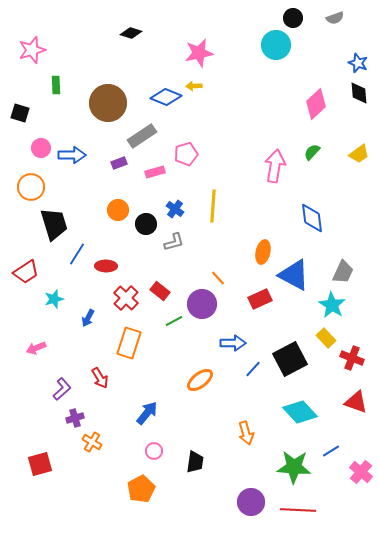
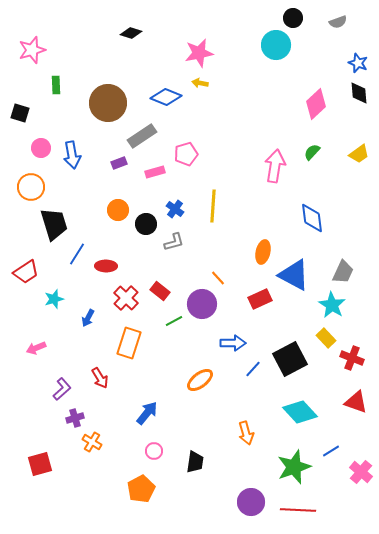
gray semicircle at (335, 18): moved 3 px right, 4 px down
yellow arrow at (194, 86): moved 6 px right, 3 px up; rotated 14 degrees clockwise
blue arrow at (72, 155): rotated 80 degrees clockwise
green star at (294, 467): rotated 24 degrees counterclockwise
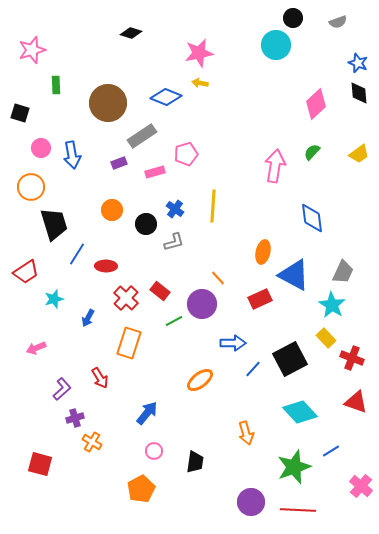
orange circle at (118, 210): moved 6 px left
red square at (40, 464): rotated 30 degrees clockwise
pink cross at (361, 472): moved 14 px down
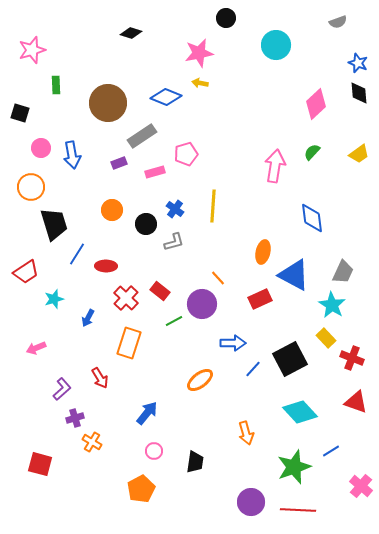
black circle at (293, 18): moved 67 px left
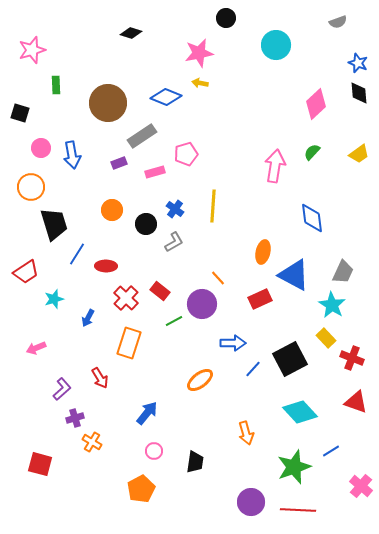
gray L-shape at (174, 242): rotated 15 degrees counterclockwise
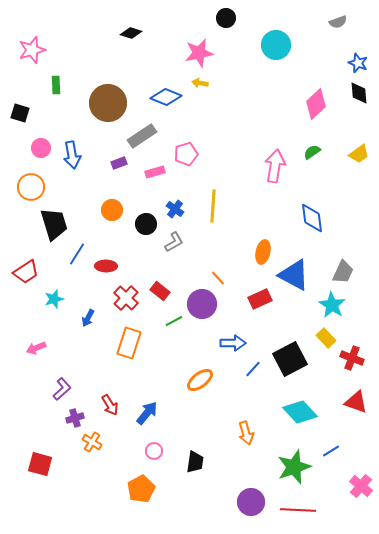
green semicircle at (312, 152): rotated 12 degrees clockwise
red arrow at (100, 378): moved 10 px right, 27 px down
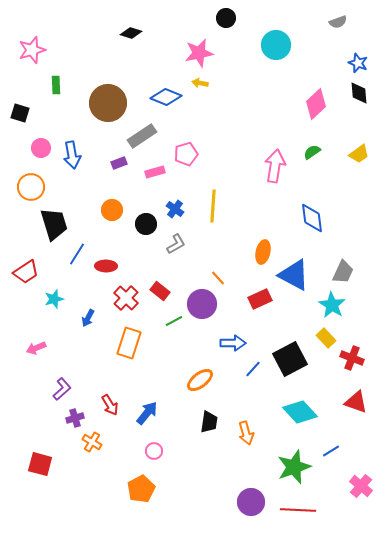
gray L-shape at (174, 242): moved 2 px right, 2 px down
black trapezoid at (195, 462): moved 14 px right, 40 px up
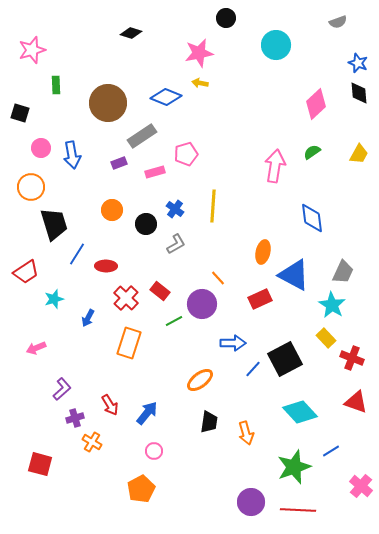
yellow trapezoid at (359, 154): rotated 25 degrees counterclockwise
black square at (290, 359): moved 5 px left
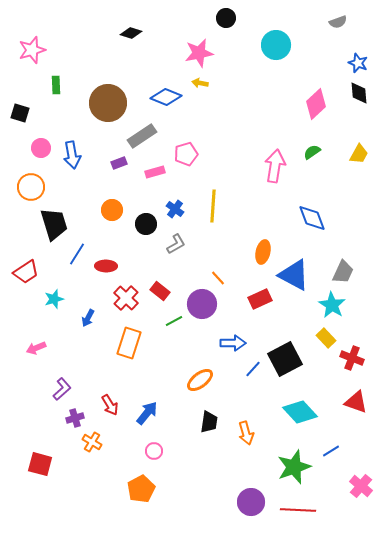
blue diamond at (312, 218): rotated 12 degrees counterclockwise
